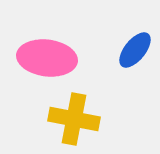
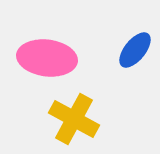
yellow cross: rotated 18 degrees clockwise
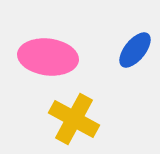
pink ellipse: moved 1 px right, 1 px up
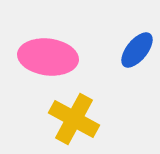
blue ellipse: moved 2 px right
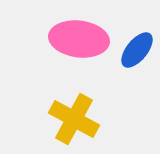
pink ellipse: moved 31 px right, 18 px up
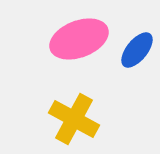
pink ellipse: rotated 28 degrees counterclockwise
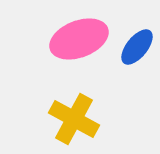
blue ellipse: moved 3 px up
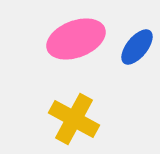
pink ellipse: moved 3 px left
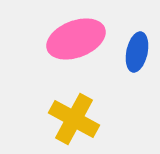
blue ellipse: moved 5 px down; rotated 27 degrees counterclockwise
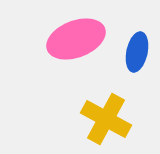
yellow cross: moved 32 px right
